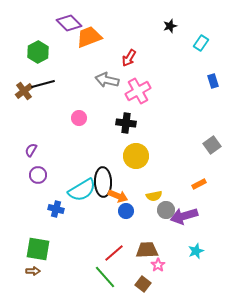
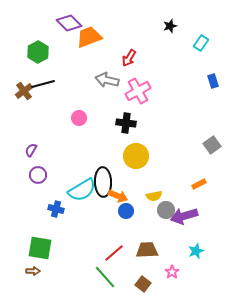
green square: moved 2 px right, 1 px up
pink star: moved 14 px right, 7 px down
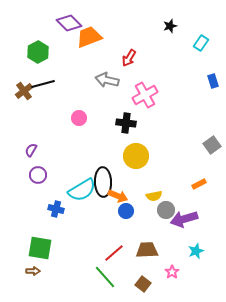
pink cross: moved 7 px right, 4 px down
purple arrow: moved 3 px down
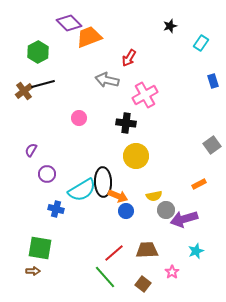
purple circle: moved 9 px right, 1 px up
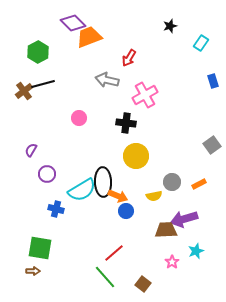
purple diamond: moved 4 px right
gray circle: moved 6 px right, 28 px up
brown trapezoid: moved 19 px right, 20 px up
pink star: moved 10 px up
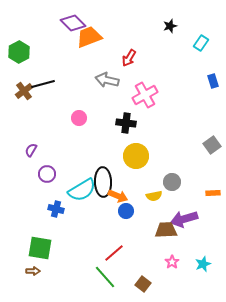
green hexagon: moved 19 px left
orange rectangle: moved 14 px right, 9 px down; rotated 24 degrees clockwise
cyan star: moved 7 px right, 13 px down
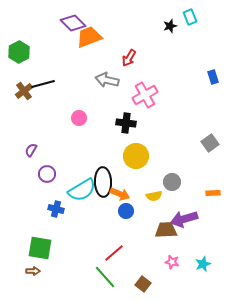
cyan rectangle: moved 11 px left, 26 px up; rotated 56 degrees counterclockwise
blue rectangle: moved 4 px up
gray square: moved 2 px left, 2 px up
orange arrow: moved 2 px right, 2 px up
pink star: rotated 24 degrees counterclockwise
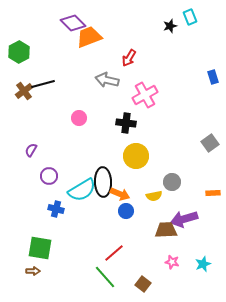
purple circle: moved 2 px right, 2 px down
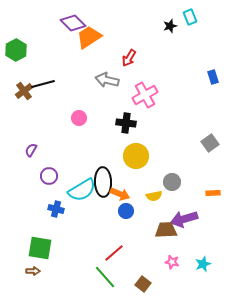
orange trapezoid: rotated 12 degrees counterclockwise
green hexagon: moved 3 px left, 2 px up
